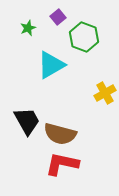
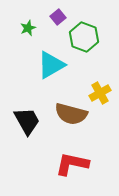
yellow cross: moved 5 px left
brown semicircle: moved 11 px right, 20 px up
red L-shape: moved 10 px right
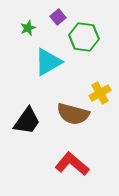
green hexagon: rotated 12 degrees counterclockwise
cyan triangle: moved 3 px left, 3 px up
brown semicircle: moved 2 px right
black trapezoid: rotated 64 degrees clockwise
red L-shape: rotated 28 degrees clockwise
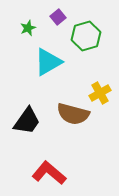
green hexagon: moved 2 px right, 1 px up; rotated 24 degrees counterclockwise
red L-shape: moved 23 px left, 9 px down
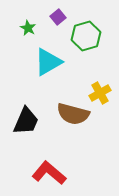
green star: rotated 21 degrees counterclockwise
black trapezoid: moved 1 px left; rotated 12 degrees counterclockwise
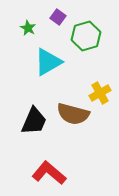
purple square: rotated 14 degrees counterclockwise
black trapezoid: moved 8 px right
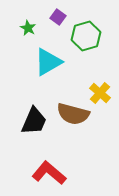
yellow cross: rotated 20 degrees counterclockwise
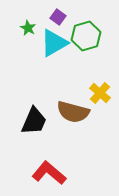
cyan triangle: moved 6 px right, 19 px up
brown semicircle: moved 2 px up
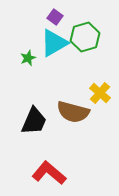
purple square: moved 3 px left
green star: moved 30 px down; rotated 21 degrees clockwise
green hexagon: moved 1 px left, 1 px down
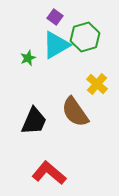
cyan triangle: moved 2 px right, 2 px down
yellow cross: moved 3 px left, 9 px up
brown semicircle: moved 2 px right; rotated 40 degrees clockwise
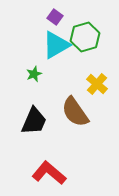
green star: moved 6 px right, 16 px down
